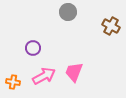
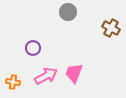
brown cross: moved 2 px down
pink trapezoid: moved 1 px down
pink arrow: moved 2 px right
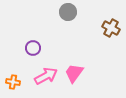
pink trapezoid: rotated 15 degrees clockwise
